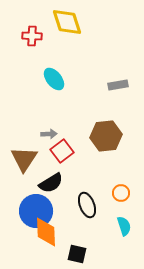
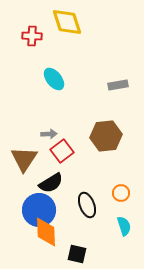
blue circle: moved 3 px right, 1 px up
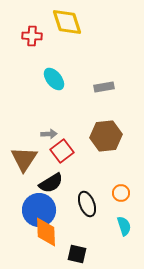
gray rectangle: moved 14 px left, 2 px down
black ellipse: moved 1 px up
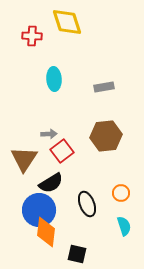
cyan ellipse: rotated 35 degrees clockwise
orange diamond: rotated 8 degrees clockwise
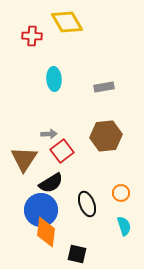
yellow diamond: rotated 12 degrees counterclockwise
blue circle: moved 2 px right
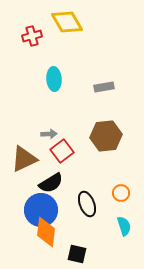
red cross: rotated 18 degrees counterclockwise
brown triangle: rotated 32 degrees clockwise
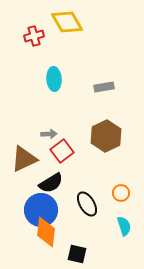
red cross: moved 2 px right
brown hexagon: rotated 20 degrees counterclockwise
black ellipse: rotated 10 degrees counterclockwise
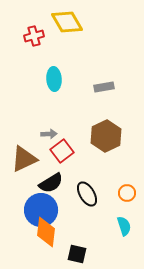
orange circle: moved 6 px right
black ellipse: moved 10 px up
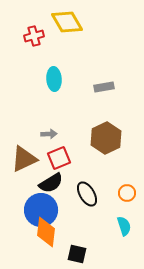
brown hexagon: moved 2 px down
red square: moved 3 px left, 7 px down; rotated 15 degrees clockwise
